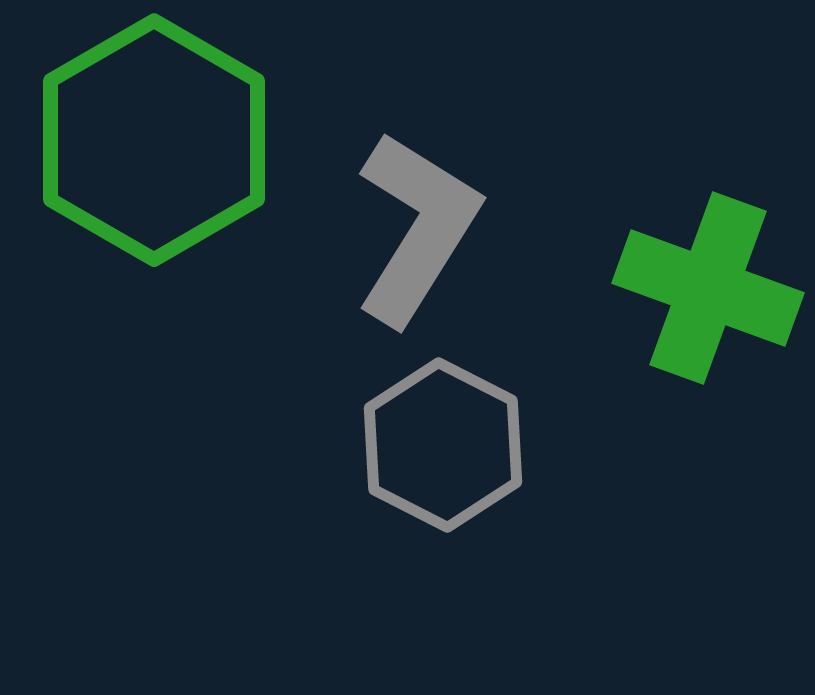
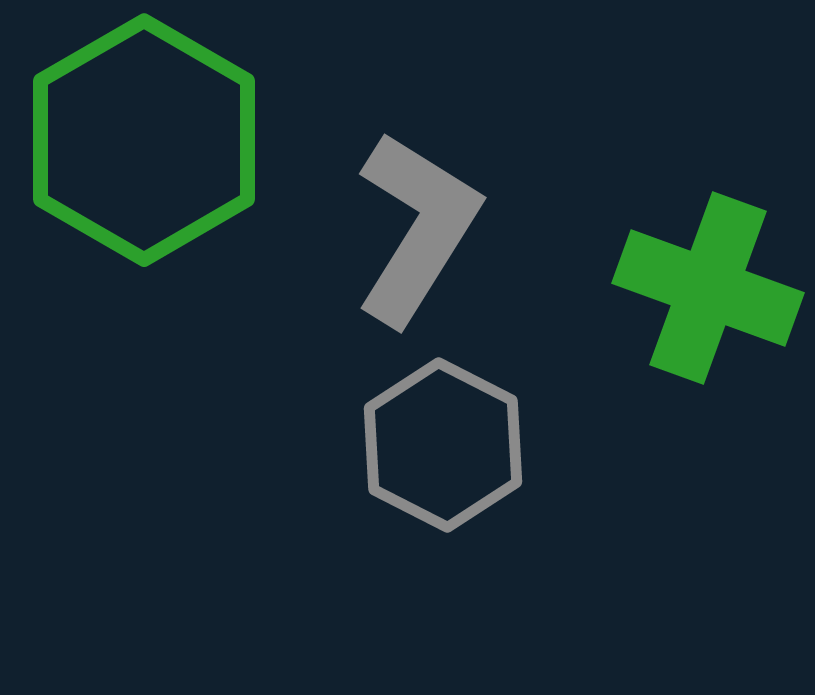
green hexagon: moved 10 px left
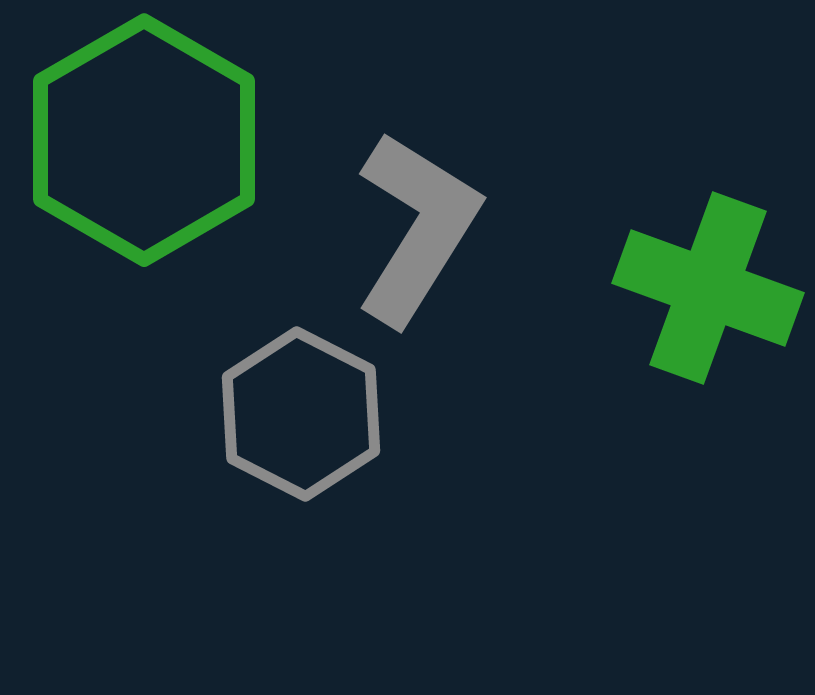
gray hexagon: moved 142 px left, 31 px up
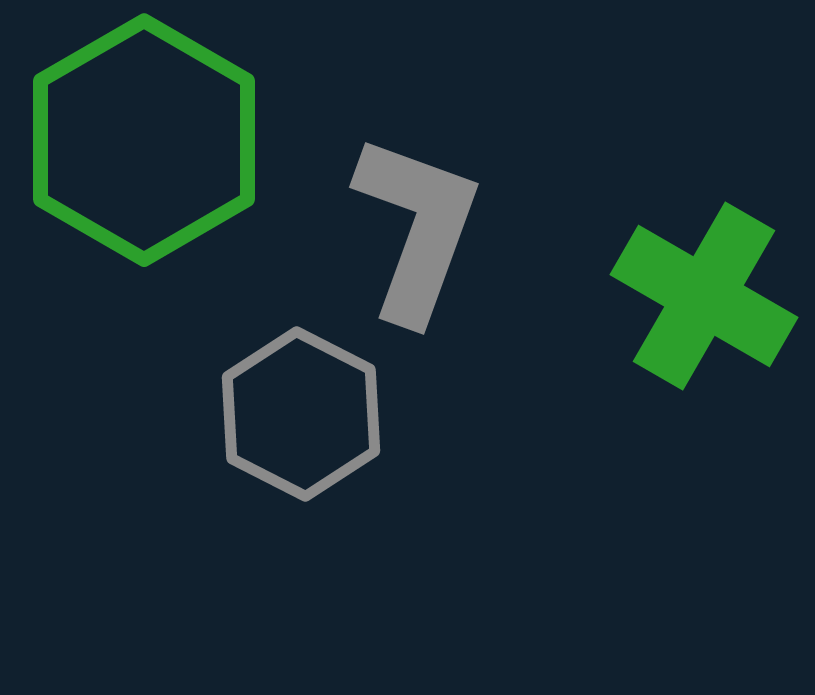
gray L-shape: rotated 12 degrees counterclockwise
green cross: moved 4 px left, 8 px down; rotated 10 degrees clockwise
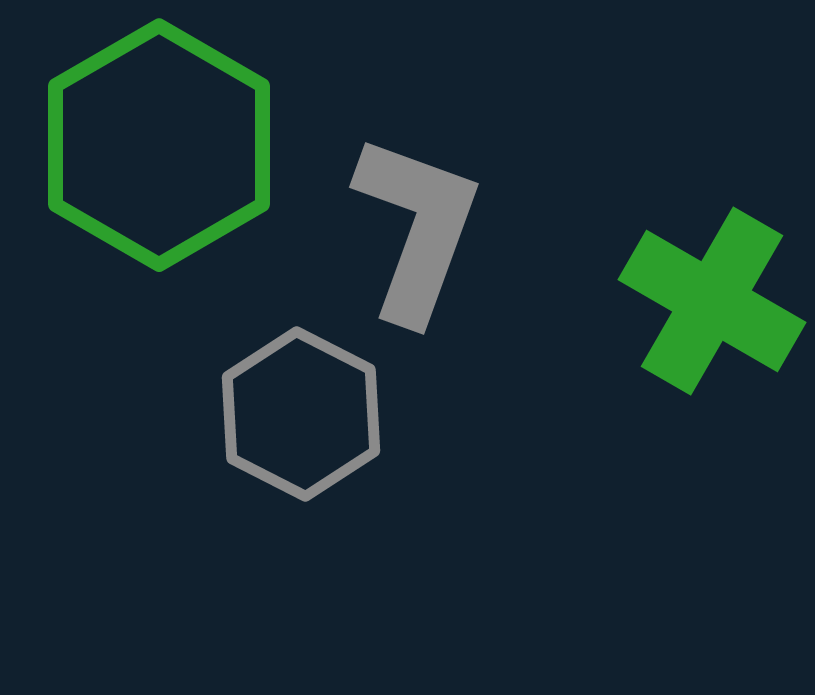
green hexagon: moved 15 px right, 5 px down
green cross: moved 8 px right, 5 px down
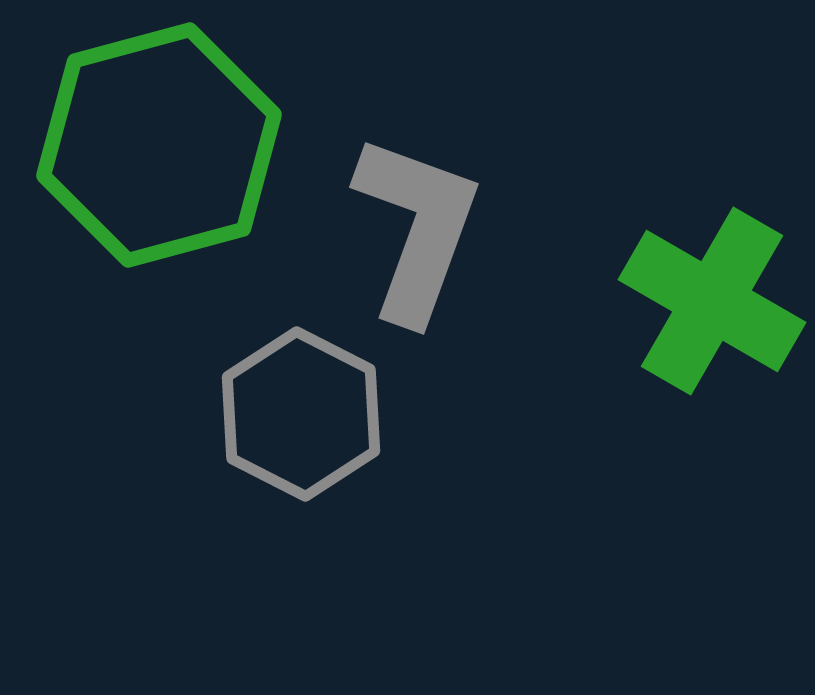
green hexagon: rotated 15 degrees clockwise
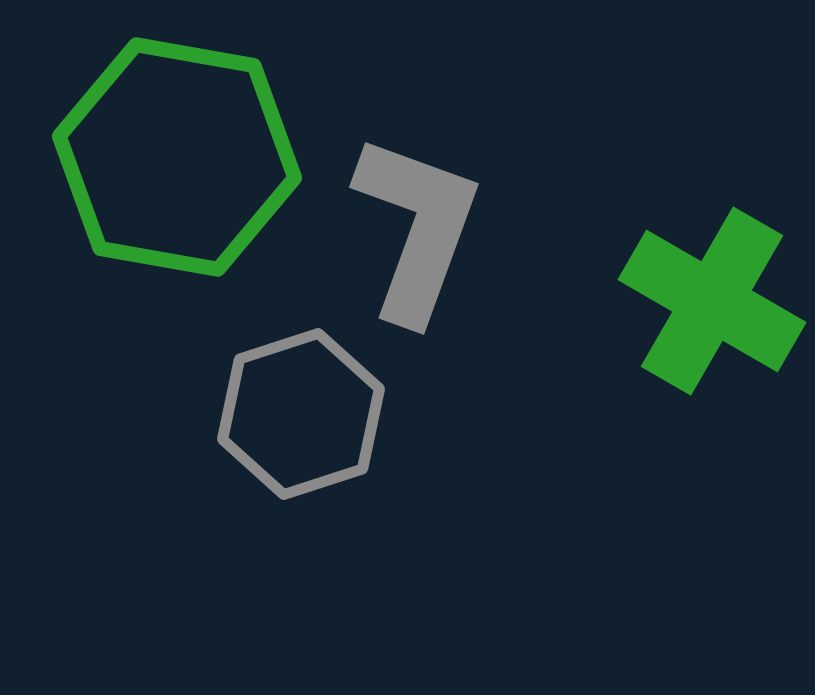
green hexagon: moved 18 px right, 12 px down; rotated 25 degrees clockwise
gray hexagon: rotated 15 degrees clockwise
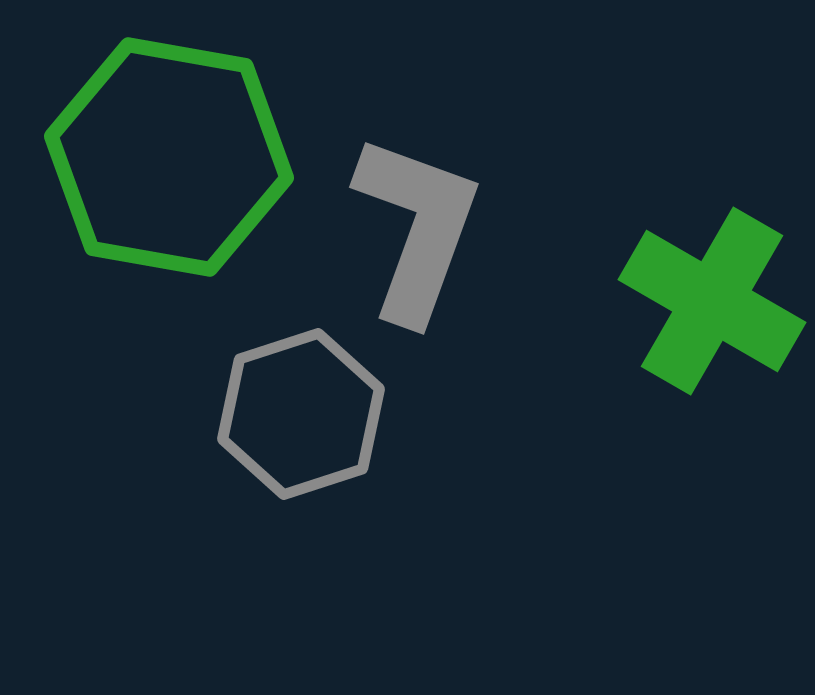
green hexagon: moved 8 px left
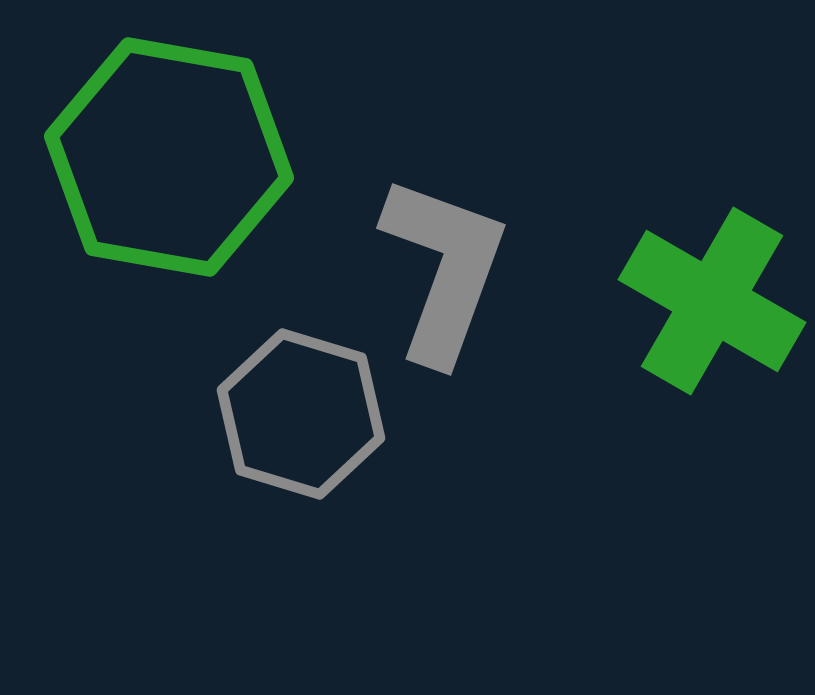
gray L-shape: moved 27 px right, 41 px down
gray hexagon: rotated 25 degrees counterclockwise
